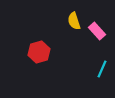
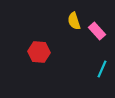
red hexagon: rotated 20 degrees clockwise
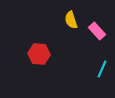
yellow semicircle: moved 3 px left, 1 px up
red hexagon: moved 2 px down
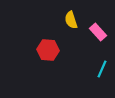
pink rectangle: moved 1 px right, 1 px down
red hexagon: moved 9 px right, 4 px up
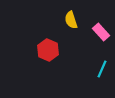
pink rectangle: moved 3 px right
red hexagon: rotated 20 degrees clockwise
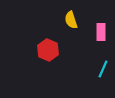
pink rectangle: rotated 42 degrees clockwise
cyan line: moved 1 px right
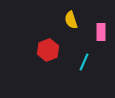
red hexagon: rotated 15 degrees clockwise
cyan line: moved 19 px left, 7 px up
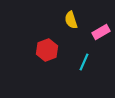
pink rectangle: rotated 60 degrees clockwise
red hexagon: moved 1 px left
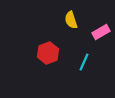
red hexagon: moved 1 px right, 3 px down
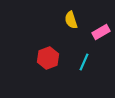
red hexagon: moved 5 px down
